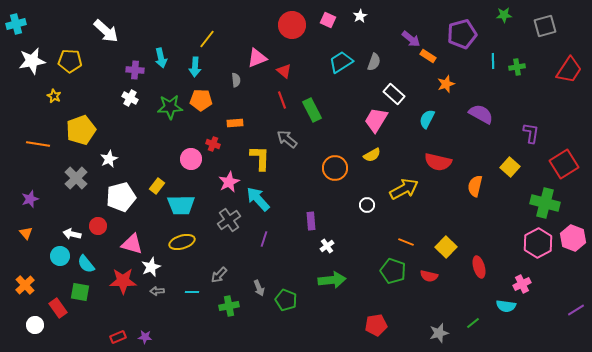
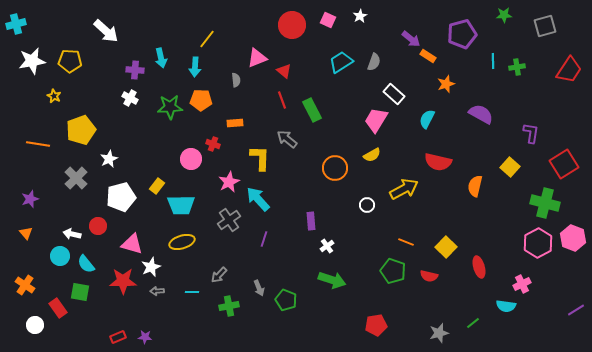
green arrow at (332, 280): rotated 24 degrees clockwise
orange cross at (25, 285): rotated 12 degrees counterclockwise
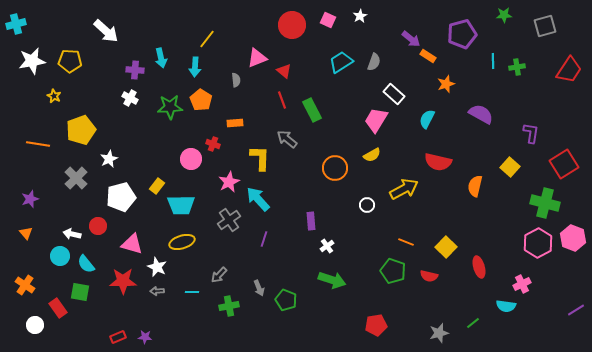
orange pentagon at (201, 100): rotated 30 degrees clockwise
white star at (151, 267): moved 6 px right; rotated 24 degrees counterclockwise
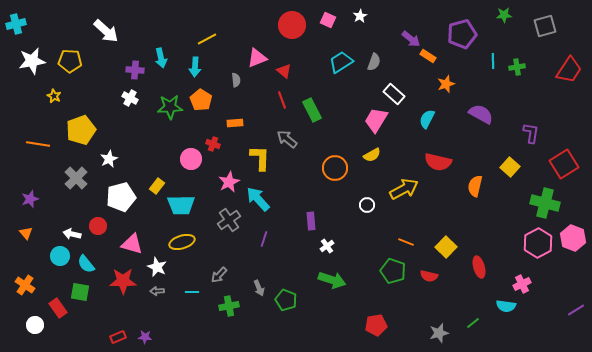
yellow line at (207, 39): rotated 24 degrees clockwise
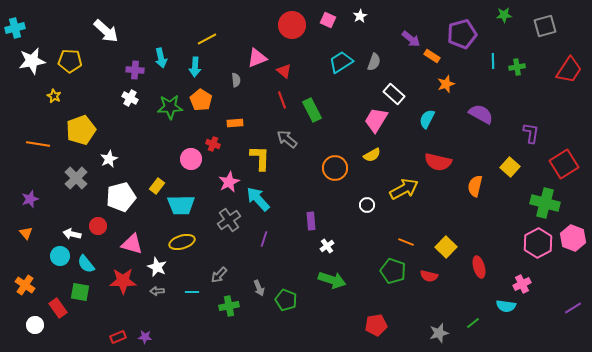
cyan cross at (16, 24): moved 1 px left, 4 px down
orange rectangle at (428, 56): moved 4 px right
purple line at (576, 310): moved 3 px left, 2 px up
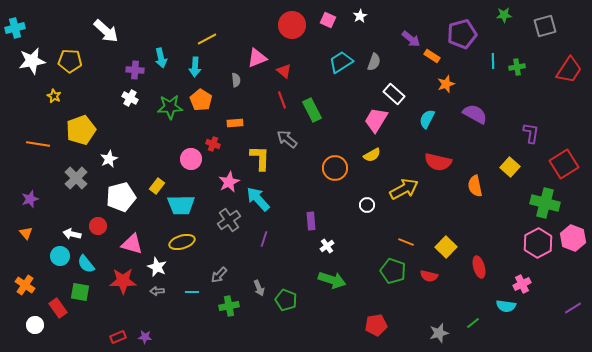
purple semicircle at (481, 114): moved 6 px left
orange semicircle at (475, 186): rotated 25 degrees counterclockwise
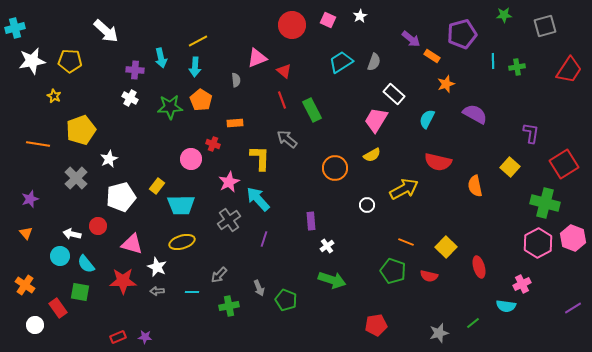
yellow line at (207, 39): moved 9 px left, 2 px down
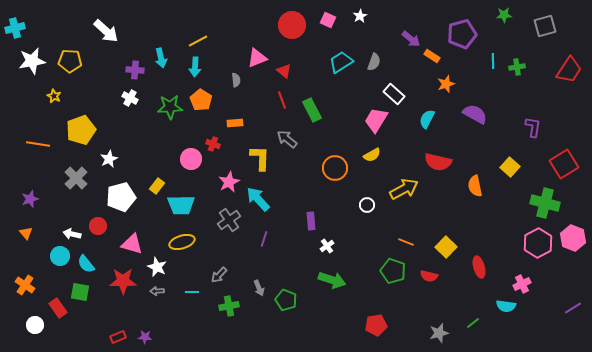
purple L-shape at (531, 133): moved 2 px right, 6 px up
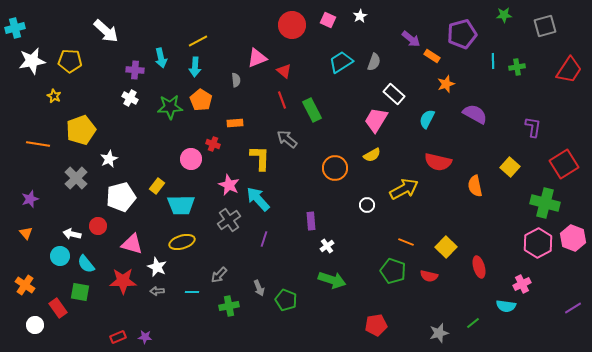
pink star at (229, 182): moved 3 px down; rotated 20 degrees counterclockwise
